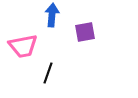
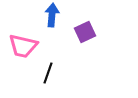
purple square: rotated 15 degrees counterclockwise
pink trapezoid: rotated 24 degrees clockwise
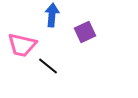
pink trapezoid: moved 1 px left, 1 px up
black line: moved 7 px up; rotated 70 degrees counterclockwise
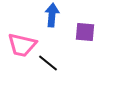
purple square: rotated 30 degrees clockwise
black line: moved 3 px up
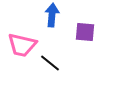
black line: moved 2 px right
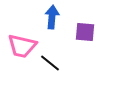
blue arrow: moved 2 px down
pink trapezoid: moved 1 px down
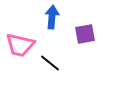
purple square: moved 2 px down; rotated 15 degrees counterclockwise
pink trapezoid: moved 2 px left, 1 px up
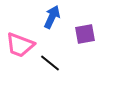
blue arrow: rotated 20 degrees clockwise
pink trapezoid: rotated 8 degrees clockwise
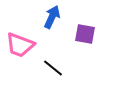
purple square: rotated 20 degrees clockwise
black line: moved 3 px right, 5 px down
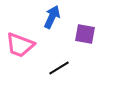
black line: moved 6 px right; rotated 70 degrees counterclockwise
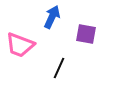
purple square: moved 1 px right
black line: rotated 35 degrees counterclockwise
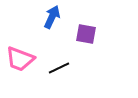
pink trapezoid: moved 14 px down
black line: rotated 40 degrees clockwise
